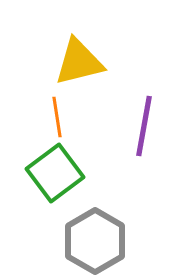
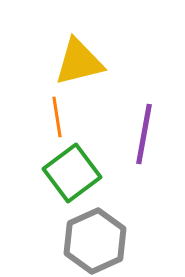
purple line: moved 8 px down
green square: moved 17 px right
gray hexagon: rotated 6 degrees clockwise
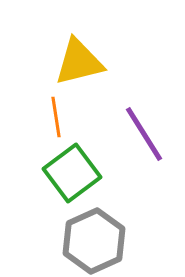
orange line: moved 1 px left
purple line: rotated 42 degrees counterclockwise
gray hexagon: moved 1 px left
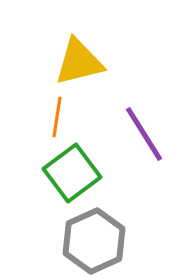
orange line: moved 1 px right; rotated 18 degrees clockwise
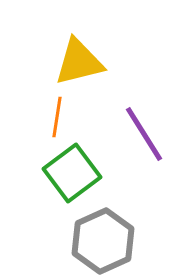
gray hexagon: moved 9 px right
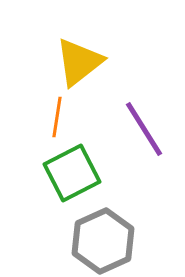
yellow triangle: rotated 24 degrees counterclockwise
purple line: moved 5 px up
green square: rotated 10 degrees clockwise
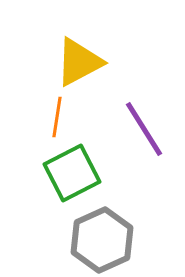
yellow triangle: rotated 10 degrees clockwise
gray hexagon: moved 1 px left, 1 px up
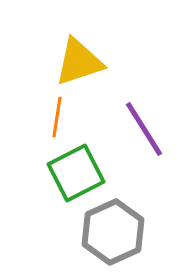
yellow triangle: rotated 10 degrees clockwise
green square: moved 4 px right
gray hexagon: moved 11 px right, 8 px up
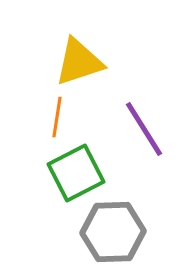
gray hexagon: rotated 22 degrees clockwise
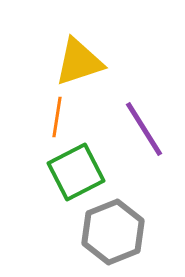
green square: moved 1 px up
gray hexagon: rotated 20 degrees counterclockwise
